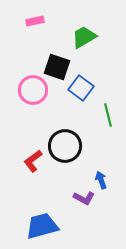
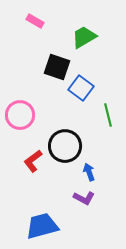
pink rectangle: rotated 42 degrees clockwise
pink circle: moved 13 px left, 25 px down
blue arrow: moved 12 px left, 8 px up
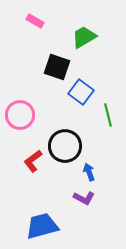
blue square: moved 4 px down
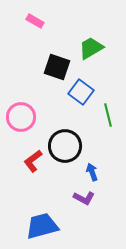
green trapezoid: moved 7 px right, 11 px down
pink circle: moved 1 px right, 2 px down
blue arrow: moved 3 px right
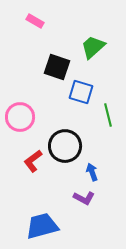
green trapezoid: moved 2 px right, 1 px up; rotated 12 degrees counterclockwise
blue square: rotated 20 degrees counterclockwise
pink circle: moved 1 px left
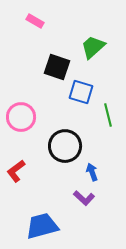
pink circle: moved 1 px right
red L-shape: moved 17 px left, 10 px down
purple L-shape: rotated 15 degrees clockwise
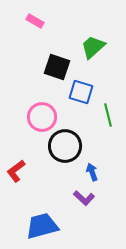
pink circle: moved 21 px right
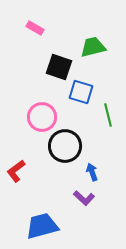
pink rectangle: moved 7 px down
green trapezoid: rotated 28 degrees clockwise
black square: moved 2 px right
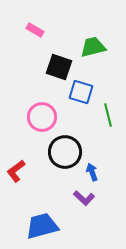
pink rectangle: moved 2 px down
black circle: moved 6 px down
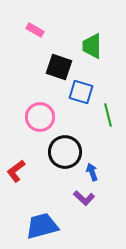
green trapezoid: moved 1 px left, 1 px up; rotated 76 degrees counterclockwise
pink circle: moved 2 px left
